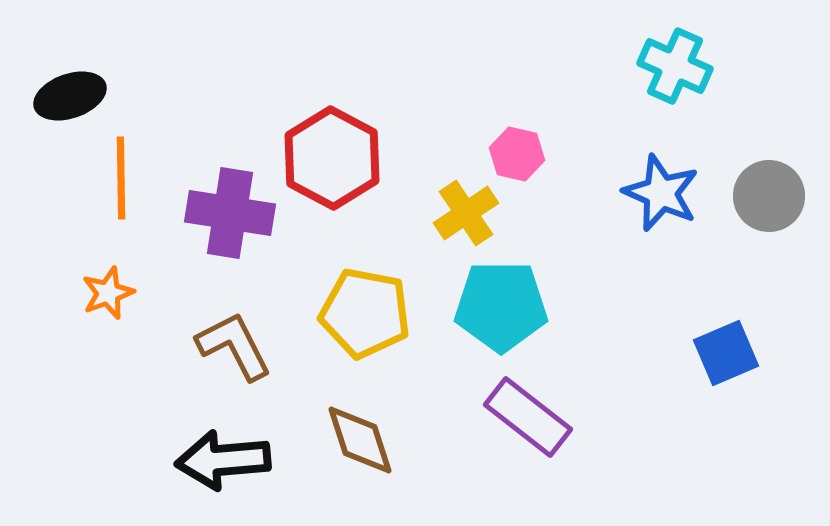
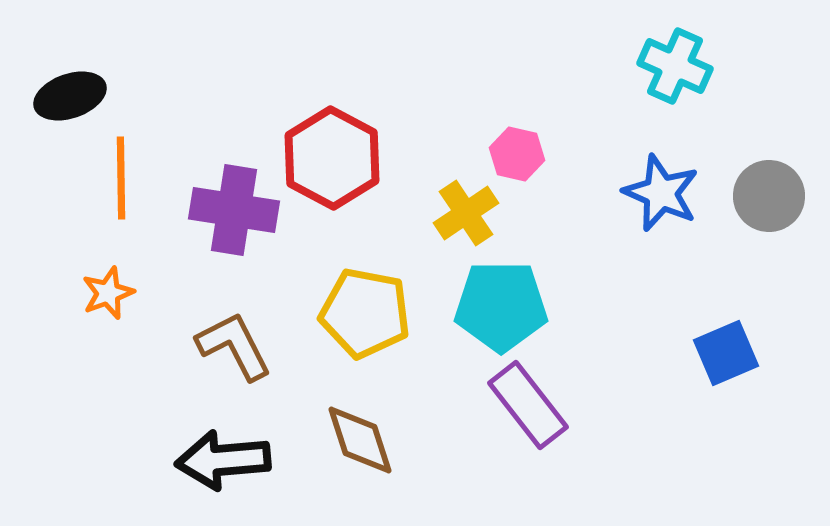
purple cross: moved 4 px right, 3 px up
purple rectangle: moved 12 px up; rotated 14 degrees clockwise
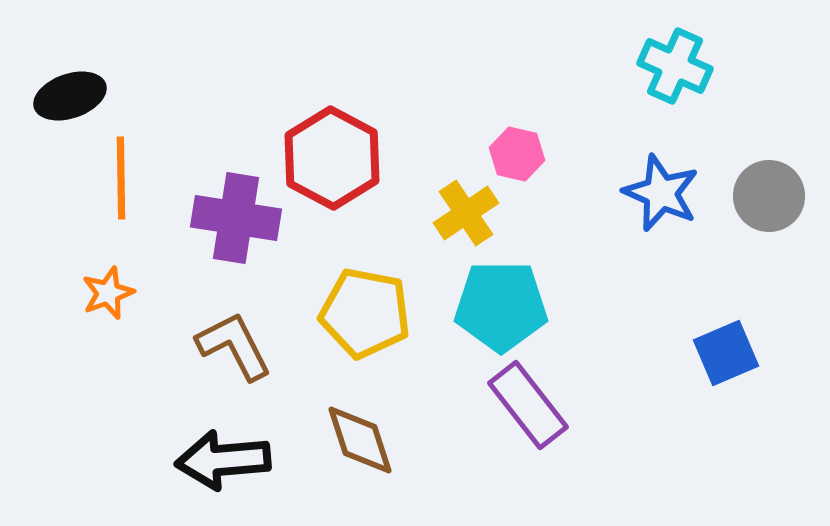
purple cross: moved 2 px right, 8 px down
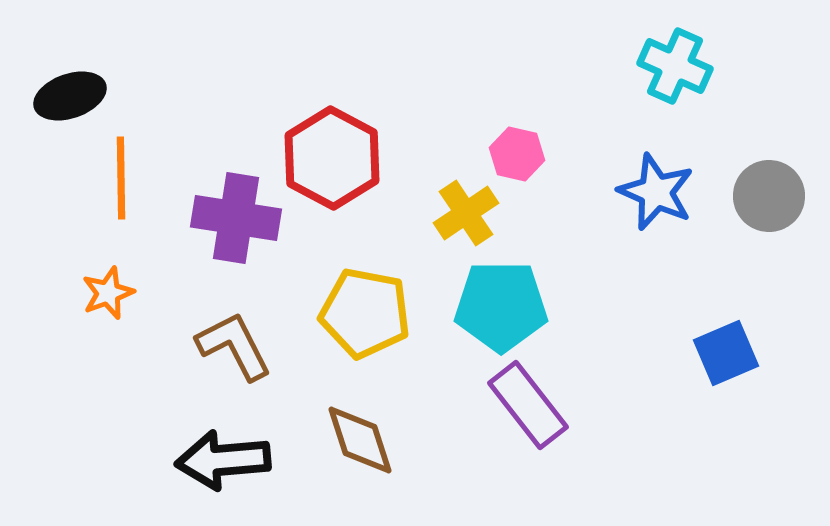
blue star: moved 5 px left, 1 px up
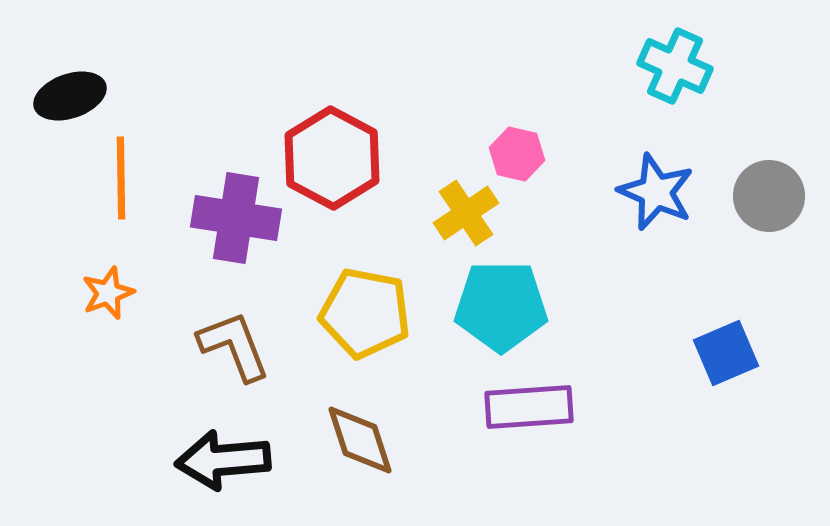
brown L-shape: rotated 6 degrees clockwise
purple rectangle: moved 1 px right, 2 px down; rotated 56 degrees counterclockwise
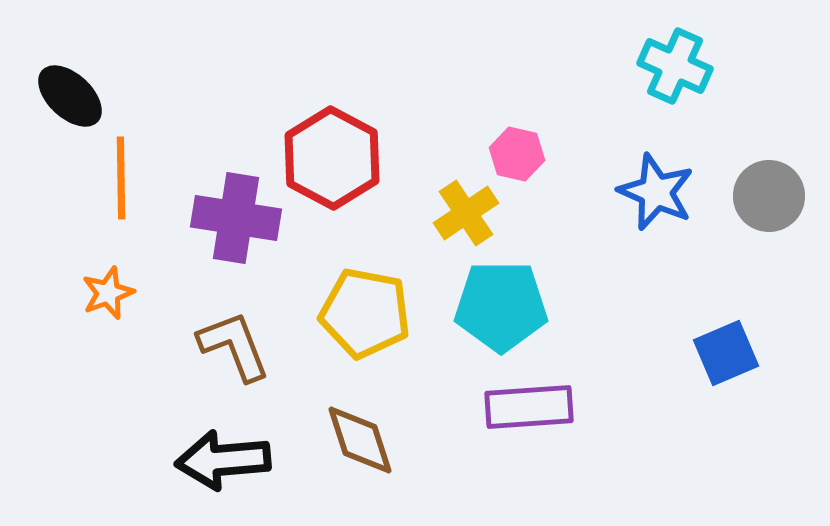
black ellipse: rotated 62 degrees clockwise
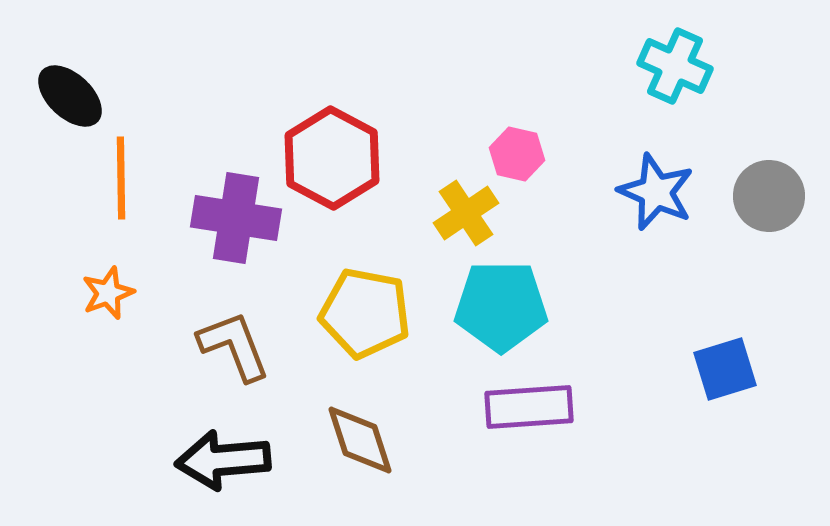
blue square: moved 1 px left, 16 px down; rotated 6 degrees clockwise
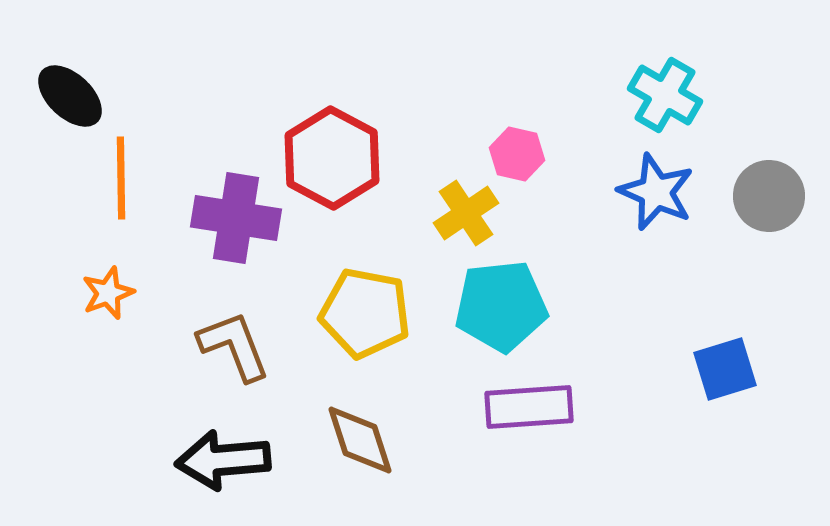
cyan cross: moved 10 px left, 29 px down; rotated 6 degrees clockwise
cyan pentagon: rotated 6 degrees counterclockwise
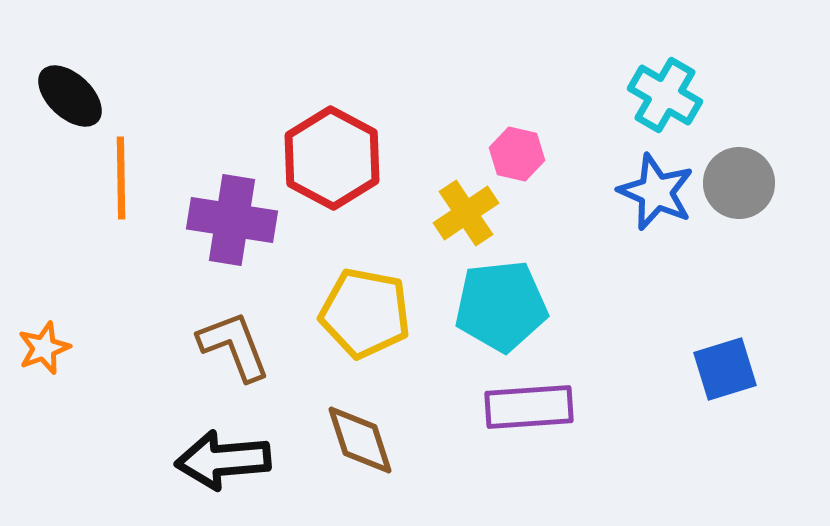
gray circle: moved 30 px left, 13 px up
purple cross: moved 4 px left, 2 px down
orange star: moved 64 px left, 55 px down
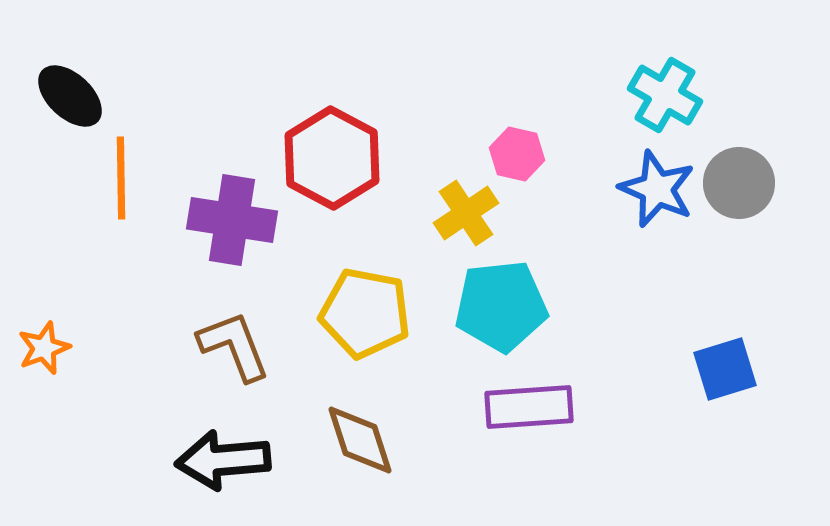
blue star: moved 1 px right, 3 px up
